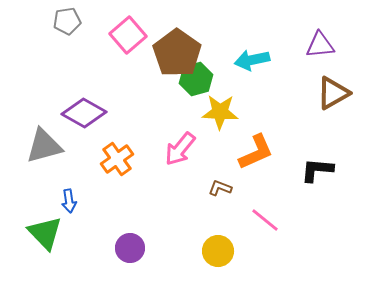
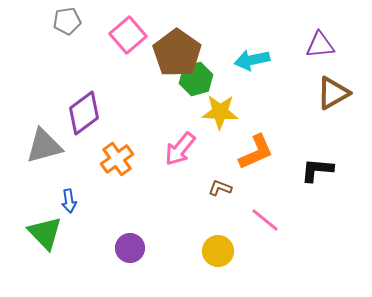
purple diamond: rotated 66 degrees counterclockwise
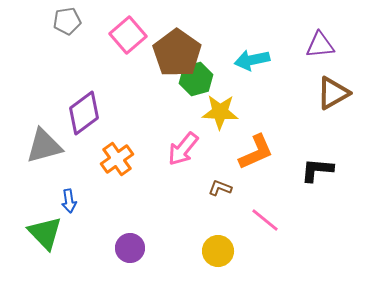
pink arrow: moved 3 px right
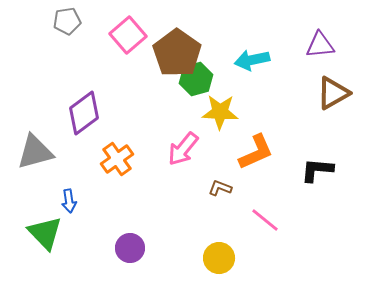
gray triangle: moved 9 px left, 6 px down
yellow circle: moved 1 px right, 7 px down
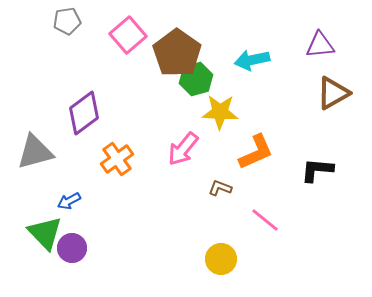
blue arrow: rotated 70 degrees clockwise
purple circle: moved 58 px left
yellow circle: moved 2 px right, 1 px down
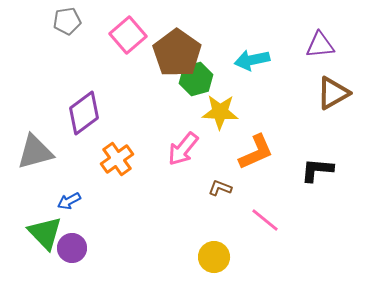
yellow circle: moved 7 px left, 2 px up
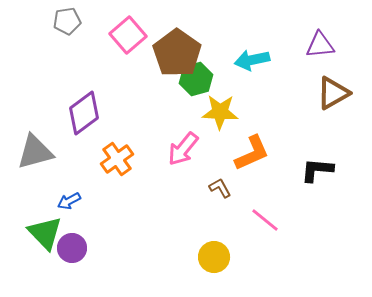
orange L-shape: moved 4 px left, 1 px down
brown L-shape: rotated 40 degrees clockwise
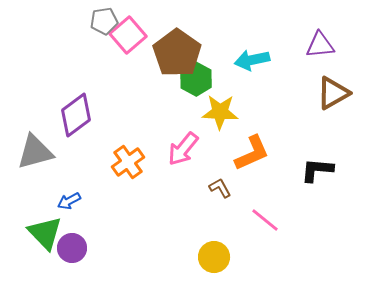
gray pentagon: moved 37 px right
green hexagon: rotated 16 degrees counterclockwise
purple diamond: moved 8 px left, 2 px down
orange cross: moved 11 px right, 3 px down
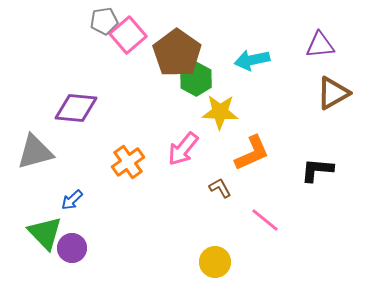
purple diamond: moved 7 px up; rotated 42 degrees clockwise
blue arrow: moved 3 px right, 1 px up; rotated 15 degrees counterclockwise
yellow circle: moved 1 px right, 5 px down
